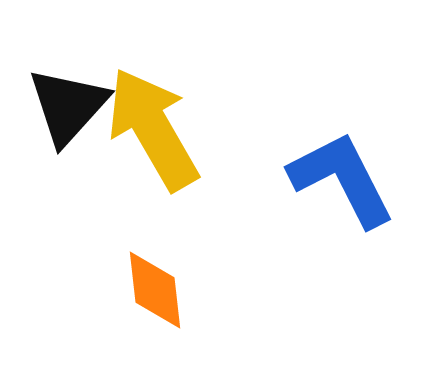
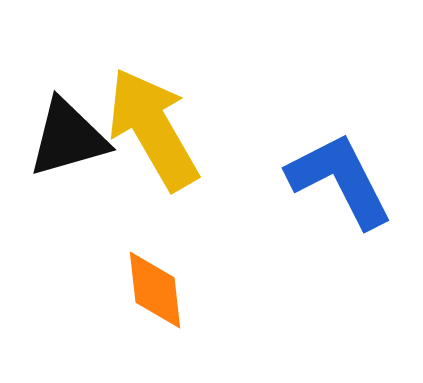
black triangle: moved 32 px down; rotated 32 degrees clockwise
blue L-shape: moved 2 px left, 1 px down
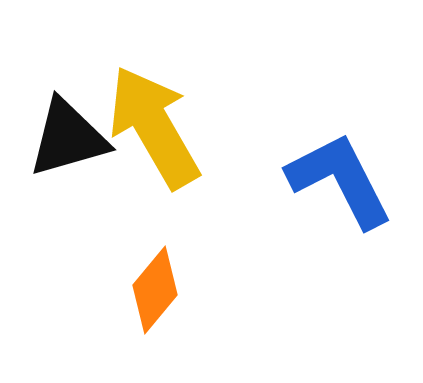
yellow arrow: moved 1 px right, 2 px up
orange diamond: rotated 46 degrees clockwise
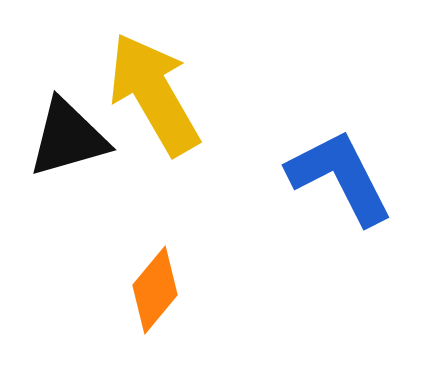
yellow arrow: moved 33 px up
blue L-shape: moved 3 px up
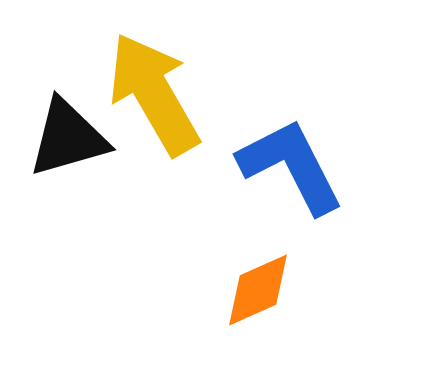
blue L-shape: moved 49 px left, 11 px up
orange diamond: moved 103 px right; rotated 26 degrees clockwise
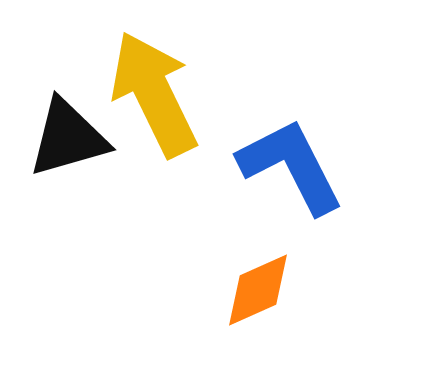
yellow arrow: rotated 4 degrees clockwise
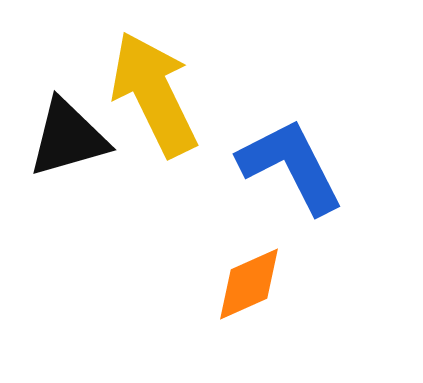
orange diamond: moved 9 px left, 6 px up
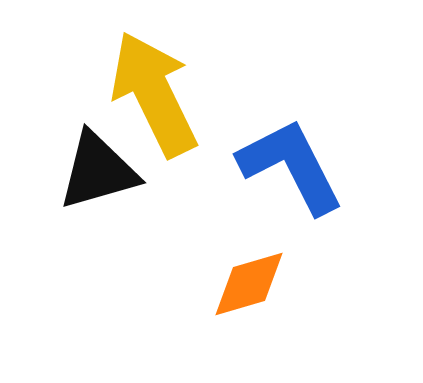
black triangle: moved 30 px right, 33 px down
orange diamond: rotated 8 degrees clockwise
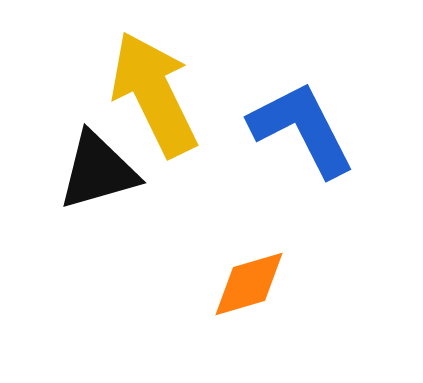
blue L-shape: moved 11 px right, 37 px up
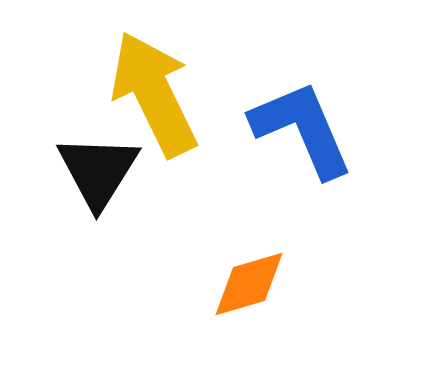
blue L-shape: rotated 4 degrees clockwise
black triangle: rotated 42 degrees counterclockwise
